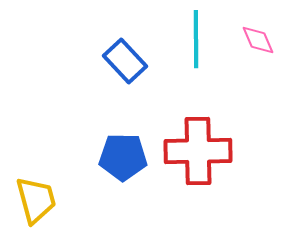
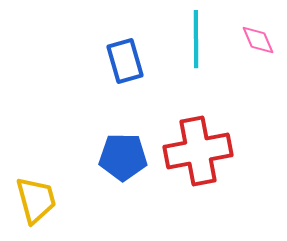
blue rectangle: rotated 27 degrees clockwise
red cross: rotated 10 degrees counterclockwise
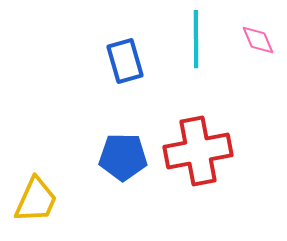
yellow trapezoid: rotated 39 degrees clockwise
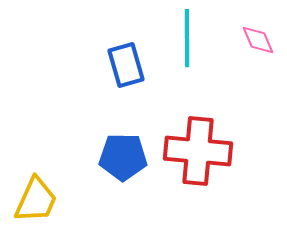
cyan line: moved 9 px left, 1 px up
blue rectangle: moved 1 px right, 4 px down
red cross: rotated 16 degrees clockwise
